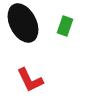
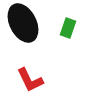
green rectangle: moved 3 px right, 2 px down
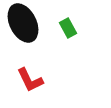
green rectangle: rotated 48 degrees counterclockwise
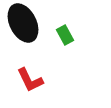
green rectangle: moved 3 px left, 7 px down
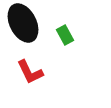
red L-shape: moved 8 px up
